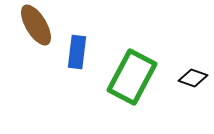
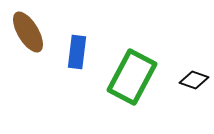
brown ellipse: moved 8 px left, 7 px down
black diamond: moved 1 px right, 2 px down
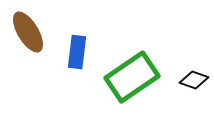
green rectangle: rotated 28 degrees clockwise
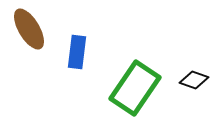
brown ellipse: moved 1 px right, 3 px up
green rectangle: moved 3 px right, 11 px down; rotated 22 degrees counterclockwise
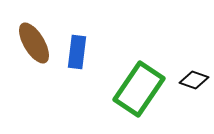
brown ellipse: moved 5 px right, 14 px down
green rectangle: moved 4 px right, 1 px down
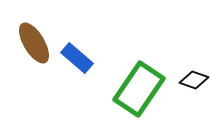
blue rectangle: moved 6 px down; rotated 56 degrees counterclockwise
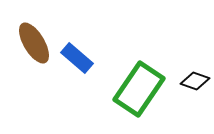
black diamond: moved 1 px right, 1 px down
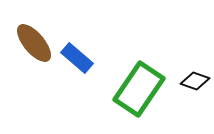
brown ellipse: rotated 9 degrees counterclockwise
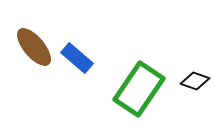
brown ellipse: moved 4 px down
